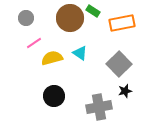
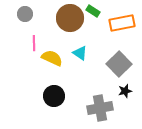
gray circle: moved 1 px left, 4 px up
pink line: rotated 56 degrees counterclockwise
yellow semicircle: rotated 40 degrees clockwise
gray cross: moved 1 px right, 1 px down
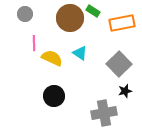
gray cross: moved 4 px right, 5 px down
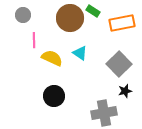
gray circle: moved 2 px left, 1 px down
pink line: moved 3 px up
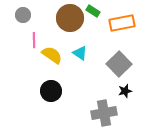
yellow semicircle: moved 3 px up; rotated 10 degrees clockwise
black circle: moved 3 px left, 5 px up
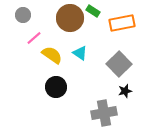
pink line: moved 2 px up; rotated 49 degrees clockwise
black circle: moved 5 px right, 4 px up
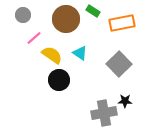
brown circle: moved 4 px left, 1 px down
black circle: moved 3 px right, 7 px up
black star: moved 10 px down; rotated 16 degrees clockwise
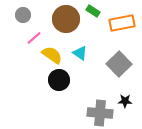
gray cross: moved 4 px left; rotated 15 degrees clockwise
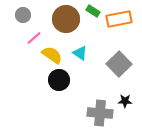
orange rectangle: moved 3 px left, 4 px up
